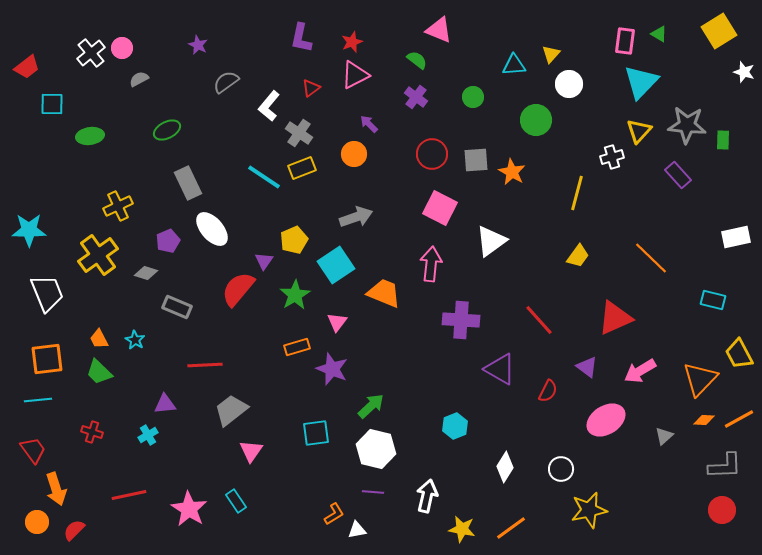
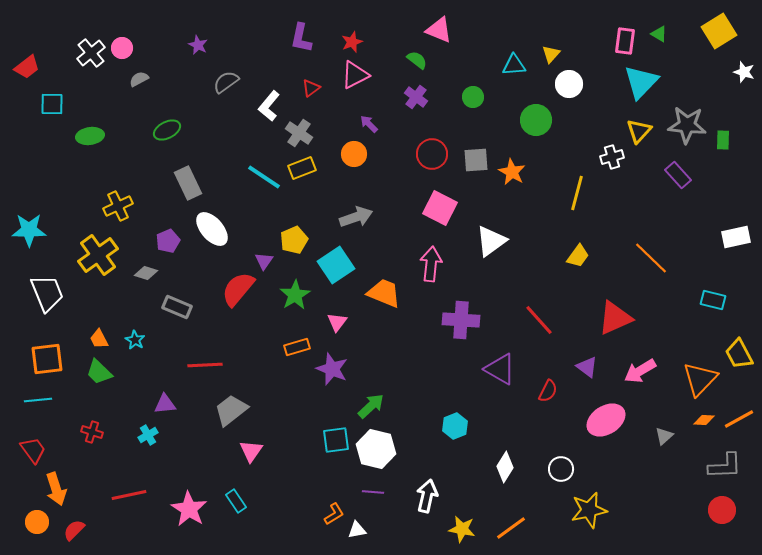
cyan square at (316, 433): moved 20 px right, 7 px down
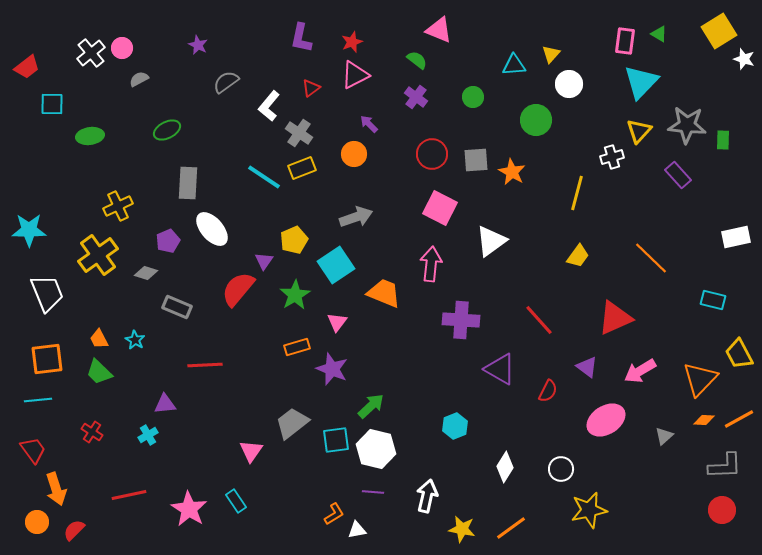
white star at (744, 72): moved 13 px up
gray rectangle at (188, 183): rotated 28 degrees clockwise
gray trapezoid at (231, 410): moved 61 px right, 13 px down
red cross at (92, 432): rotated 15 degrees clockwise
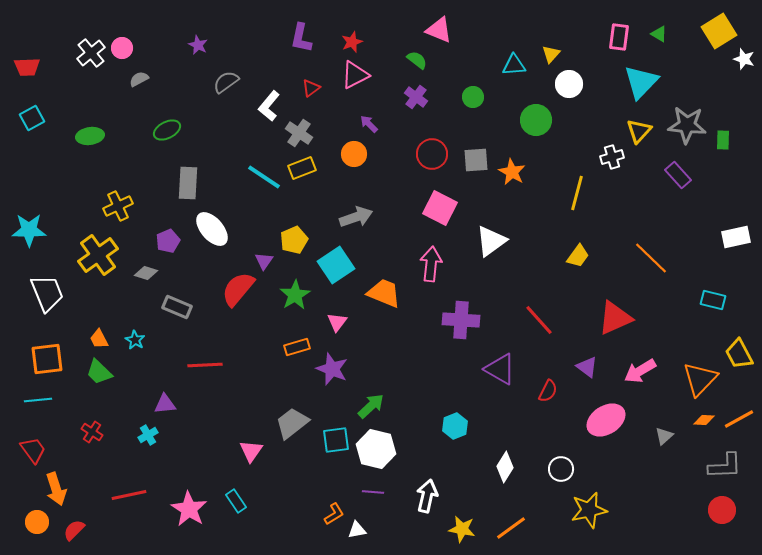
pink rectangle at (625, 41): moved 6 px left, 4 px up
red trapezoid at (27, 67): rotated 36 degrees clockwise
cyan square at (52, 104): moved 20 px left, 14 px down; rotated 30 degrees counterclockwise
